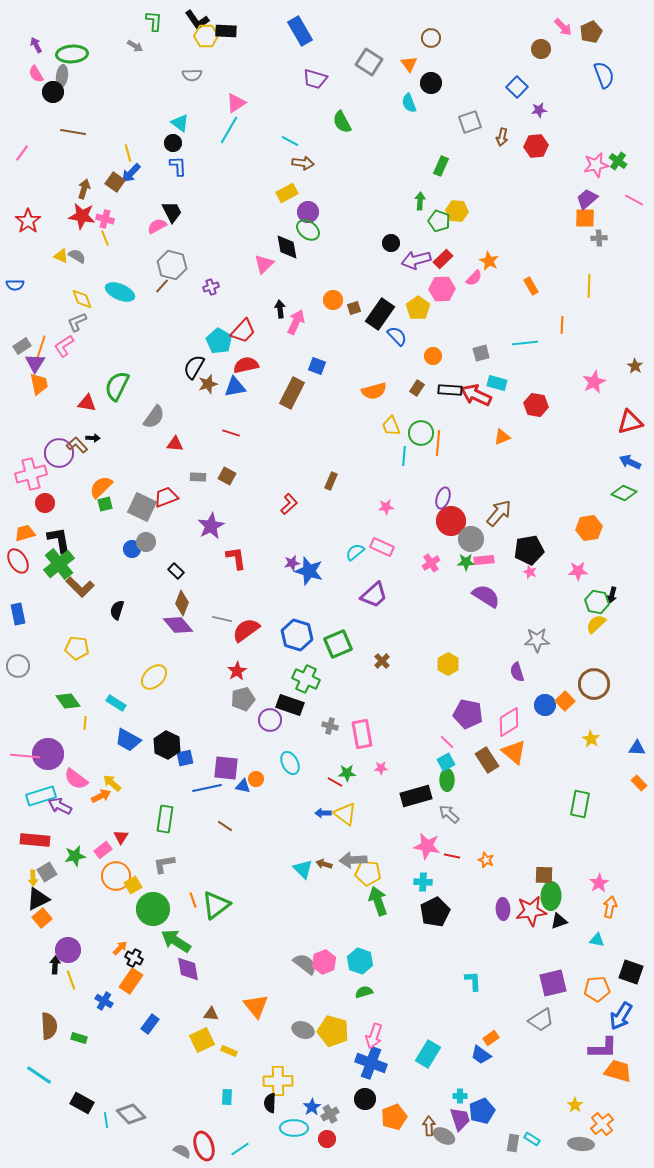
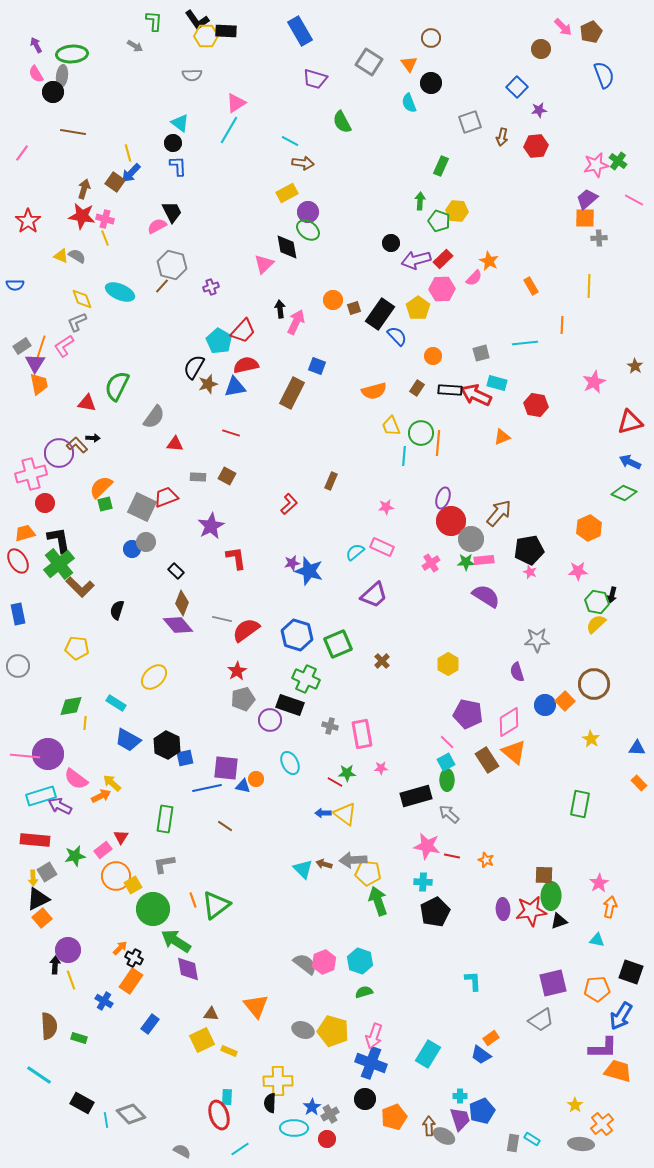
orange hexagon at (589, 528): rotated 15 degrees counterclockwise
green diamond at (68, 701): moved 3 px right, 5 px down; rotated 65 degrees counterclockwise
red ellipse at (204, 1146): moved 15 px right, 31 px up
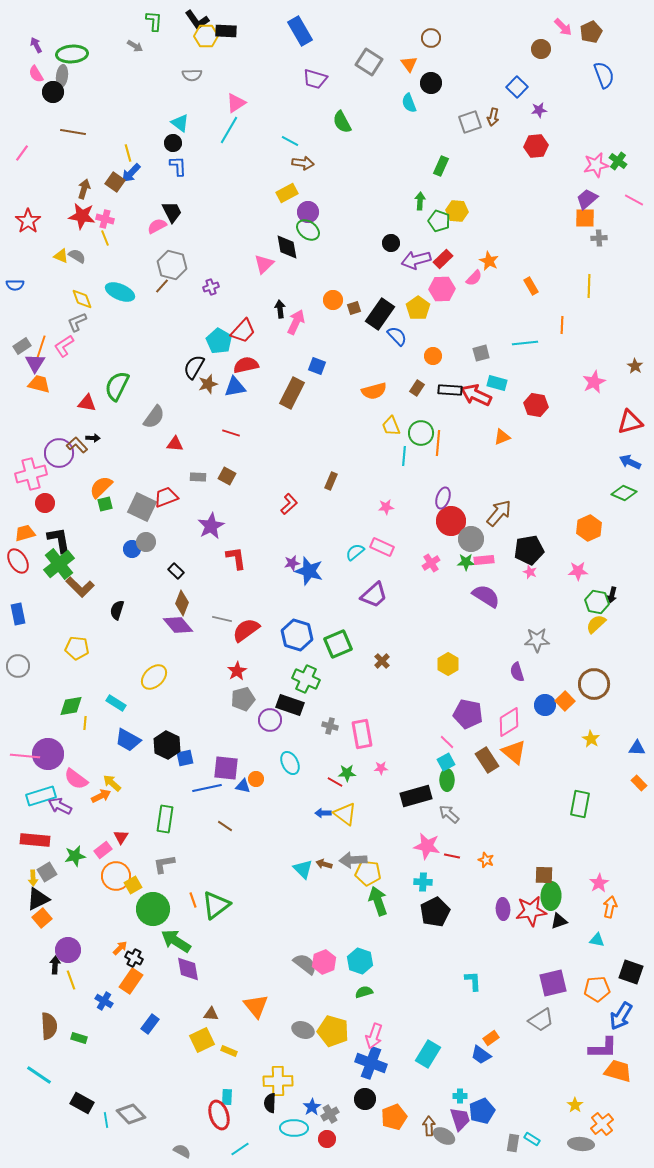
brown arrow at (502, 137): moved 9 px left, 20 px up
orange trapezoid at (39, 384): rotated 65 degrees counterclockwise
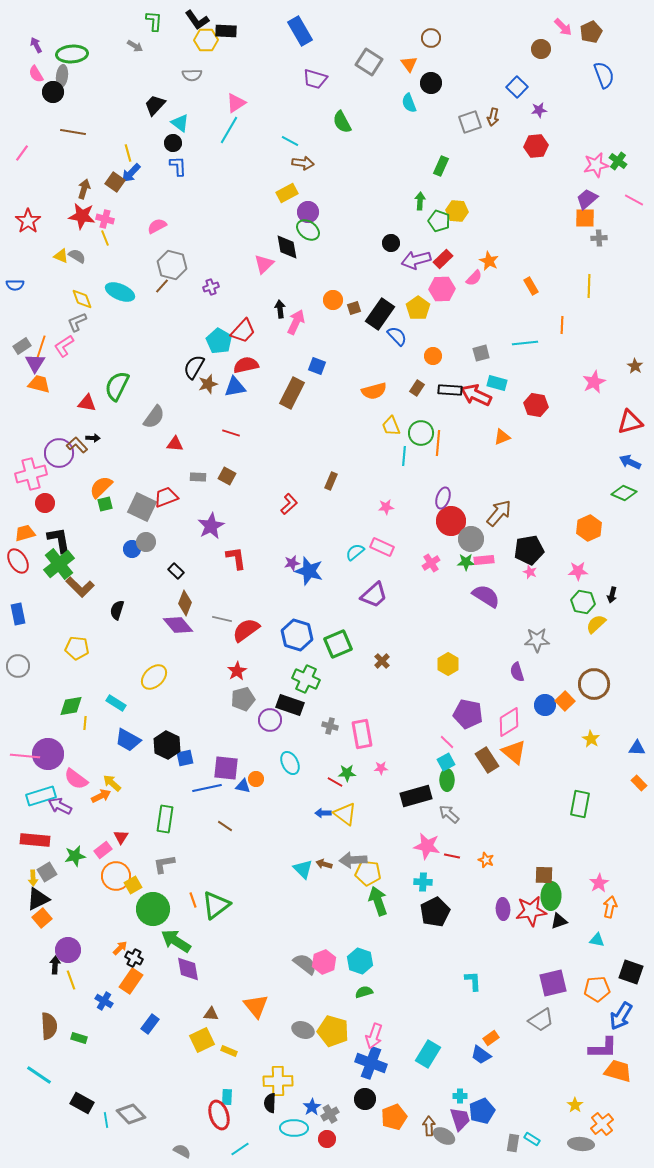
yellow hexagon at (206, 36): moved 4 px down
black trapezoid at (172, 212): moved 17 px left, 107 px up; rotated 110 degrees counterclockwise
green hexagon at (597, 602): moved 14 px left
brown diamond at (182, 603): moved 3 px right
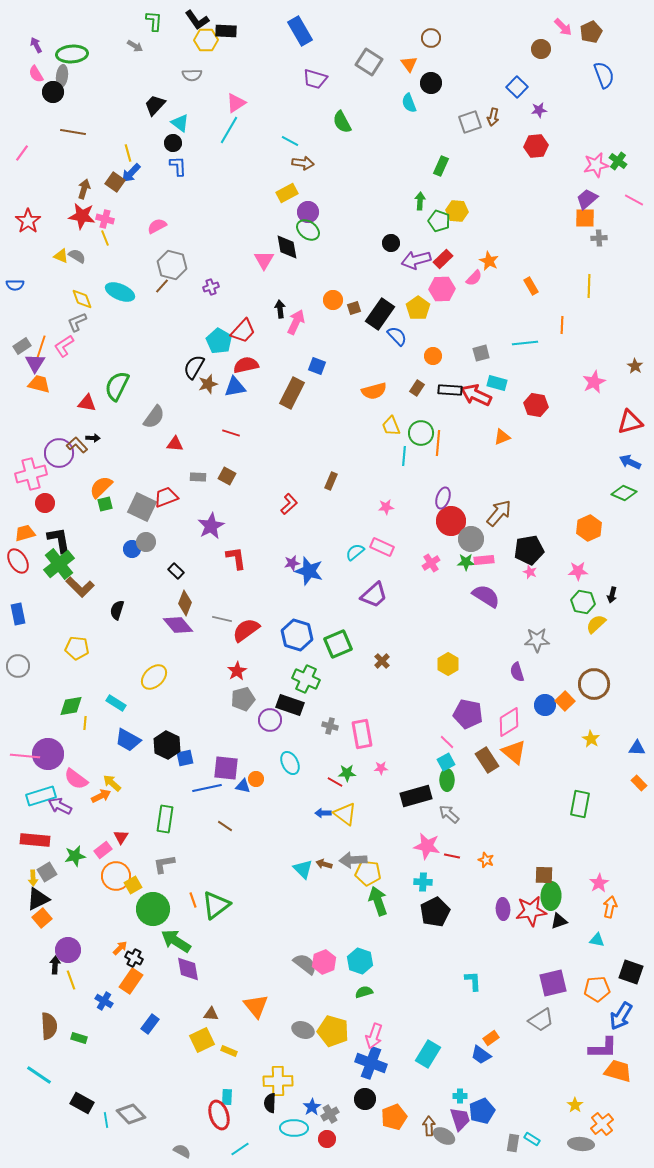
pink triangle at (264, 264): moved 4 px up; rotated 15 degrees counterclockwise
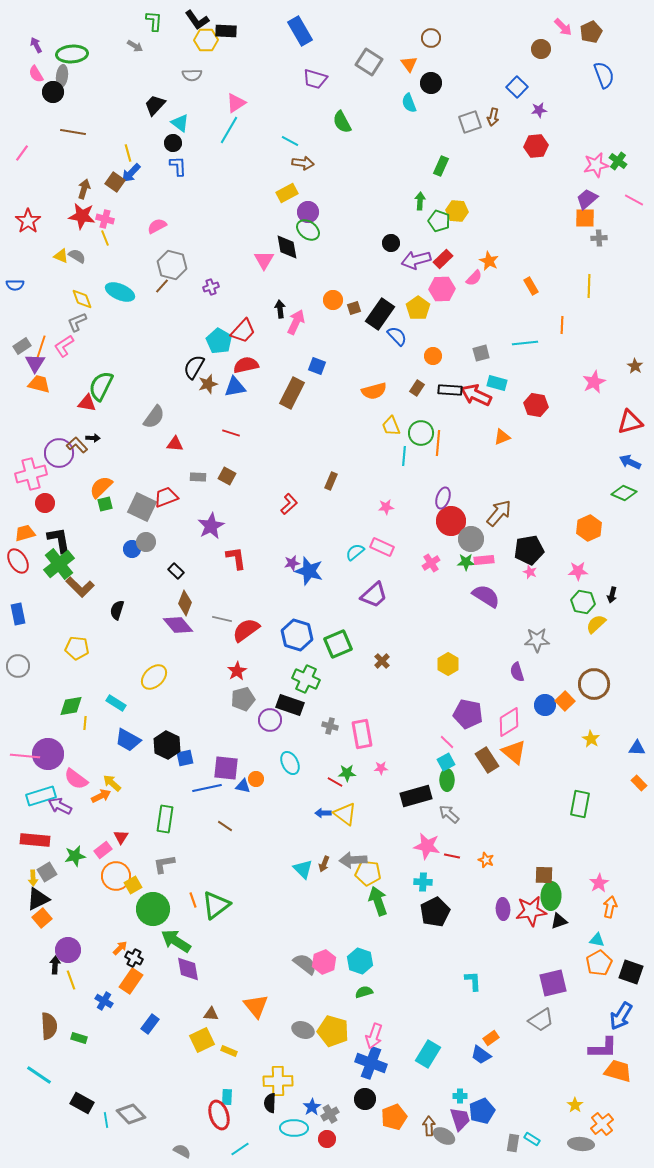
green semicircle at (117, 386): moved 16 px left
brown arrow at (324, 864): rotated 84 degrees counterclockwise
orange pentagon at (597, 989): moved 2 px right, 26 px up; rotated 25 degrees counterclockwise
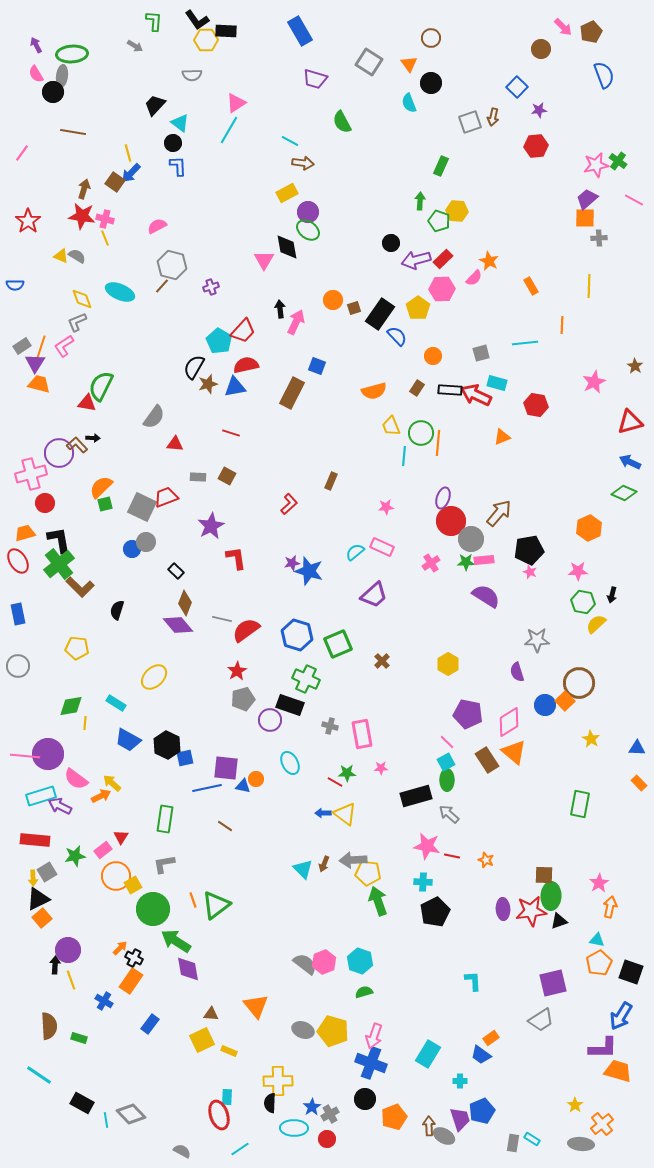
brown circle at (594, 684): moved 15 px left, 1 px up
cyan cross at (460, 1096): moved 15 px up
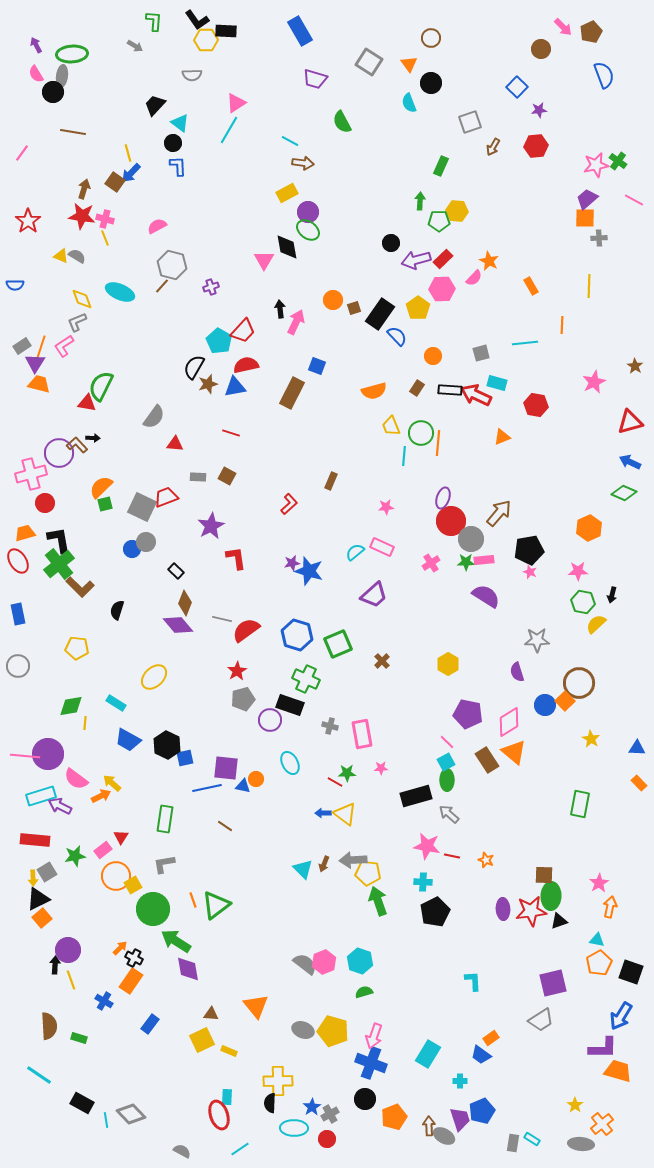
brown arrow at (493, 117): moved 30 px down; rotated 18 degrees clockwise
green pentagon at (439, 221): rotated 20 degrees counterclockwise
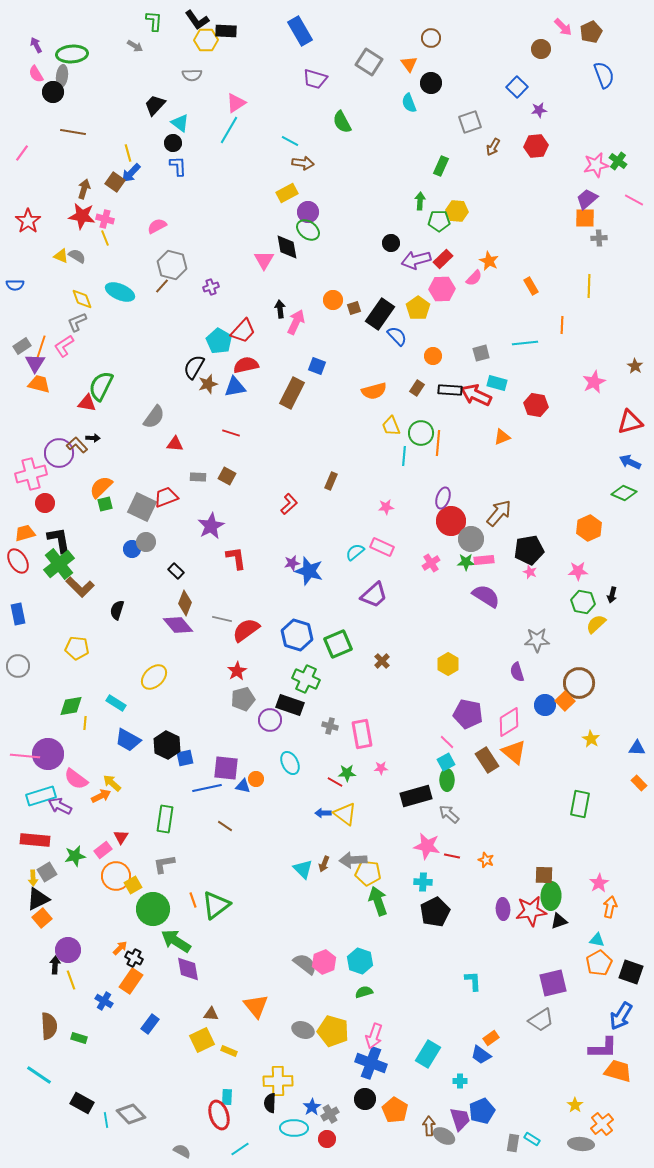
orange pentagon at (394, 1117): moved 1 px right, 7 px up; rotated 20 degrees counterclockwise
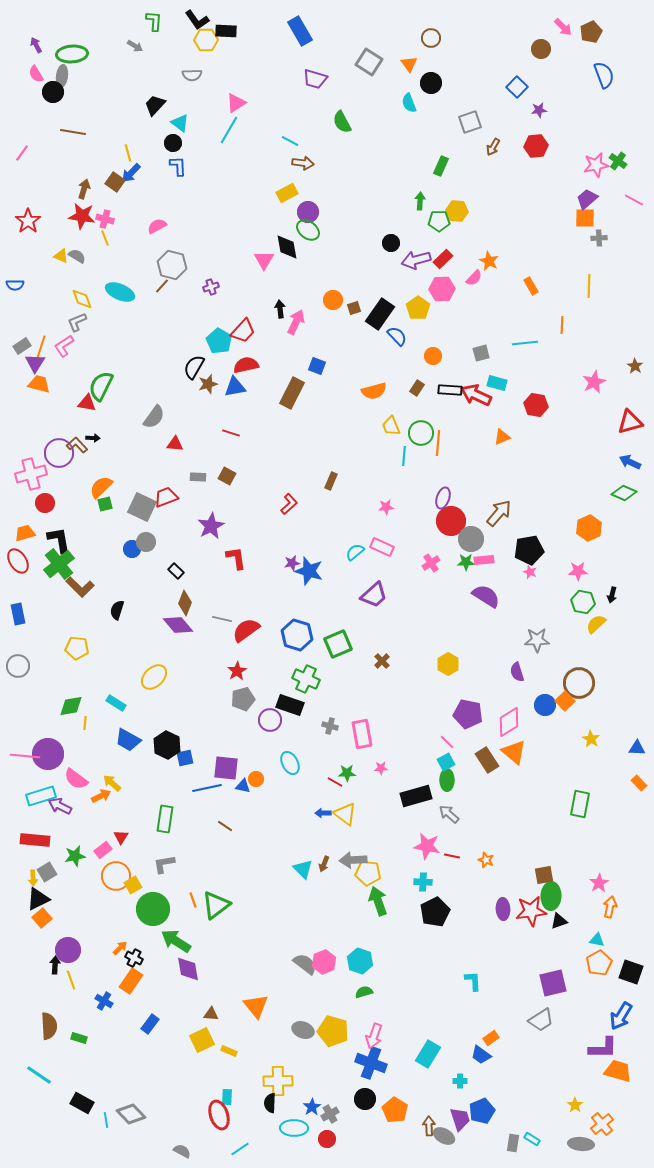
brown square at (544, 875): rotated 12 degrees counterclockwise
